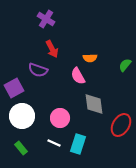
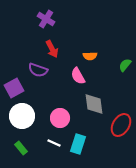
orange semicircle: moved 2 px up
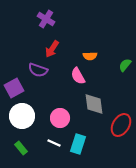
red arrow: rotated 60 degrees clockwise
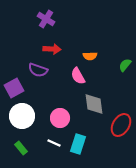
red arrow: rotated 120 degrees counterclockwise
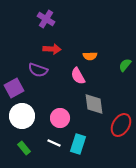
green rectangle: moved 3 px right
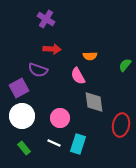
purple square: moved 5 px right
gray diamond: moved 2 px up
red ellipse: rotated 20 degrees counterclockwise
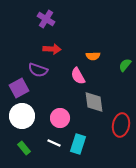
orange semicircle: moved 3 px right
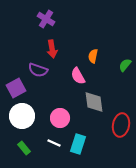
red arrow: rotated 78 degrees clockwise
orange semicircle: rotated 104 degrees clockwise
purple square: moved 3 px left
